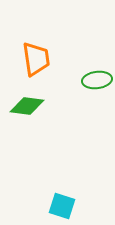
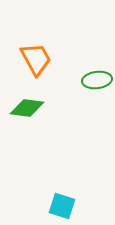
orange trapezoid: rotated 21 degrees counterclockwise
green diamond: moved 2 px down
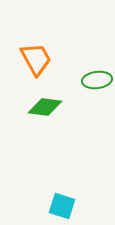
green diamond: moved 18 px right, 1 px up
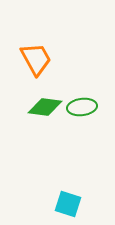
green ellipse: moved 15 px left, 27 px down
cyan square: moved 6 px right, 2 px up
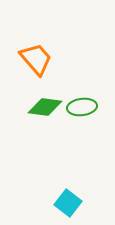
orange trapezoid: rotated 12 degrees counterclockwise
cyan square: moved 1 px up; rotated 20 degrees clockwise
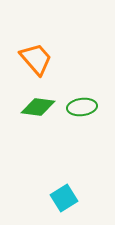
green diamond: moved 7 px left
cyan square: moved 4 px left, 5 px up; rotated 20 degrees clockwise
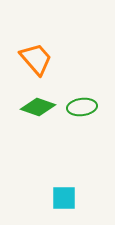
green diamond: rotated 12 degrees clockwise
cyan square: rotated 32 degrees clockwise
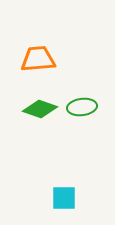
orange trapezoid: moved 2 px right; rotated 54 degrees counterclockwise
green diamond: moved 2 px right, 2 px down
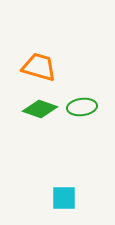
orange trapezoid: moved 1 px right, 8 px down; rotated 21 degrees clockwise
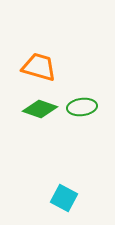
cyan square: rotated 28 degrees clockwise
